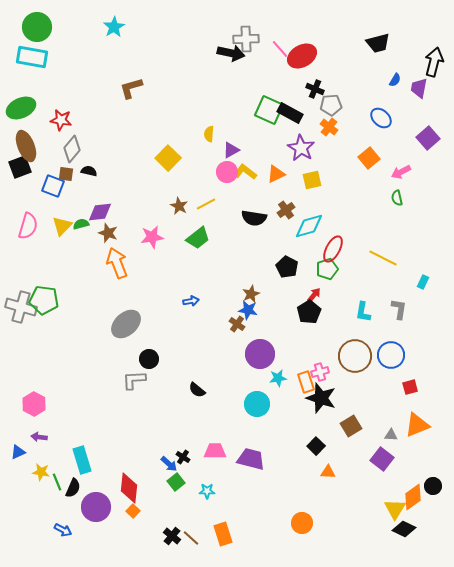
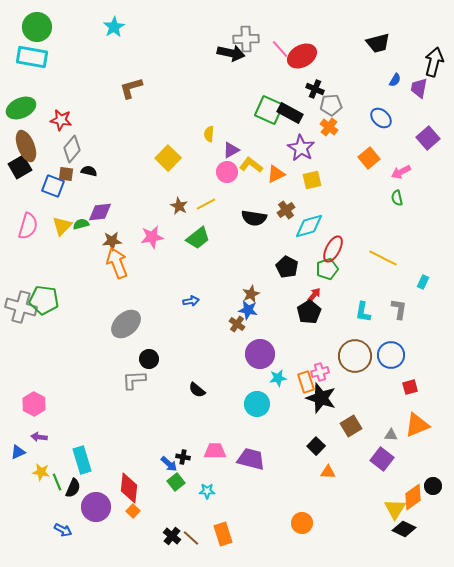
black square at (20, 167): rotated 10 degrees counterclockwise
yellow L-shape at (245, 172): moved 6 px right, 7 px up
brown star at (108, 233): moved 4 px right, 8 px down; rotated 24 degrees counterclockwise
black cross at (183, 457): rotated 24 degrees counterclockwise
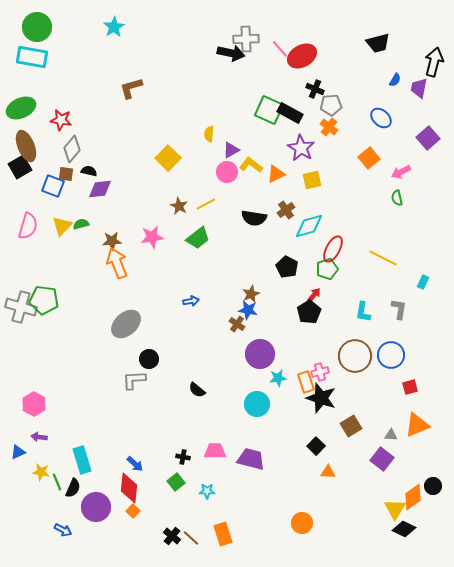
purple diamond at (100, 212): moved 23 px up
blue arrow at (169, 464): moved 34 px left
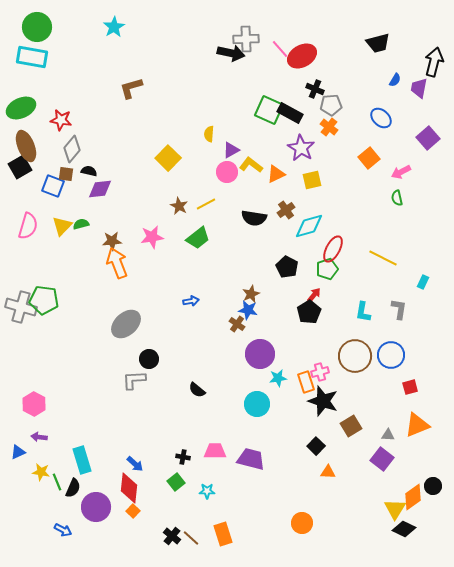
black star at (321, 398): moved 2 px right, 3 px down
gray triangle at (391, 435): moved 3 px left
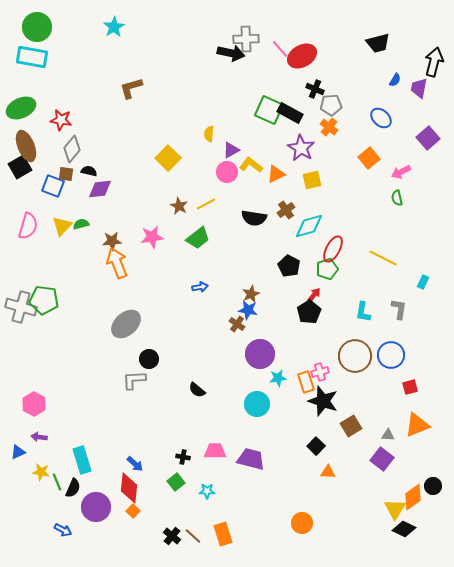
black pentagon at (287, 267): moved 2 px right, 1 px up
blue arrow at (191, 301): moved 9 px right, 14 px up
brown line at (191, 538): moved 2 px right, 2 px up
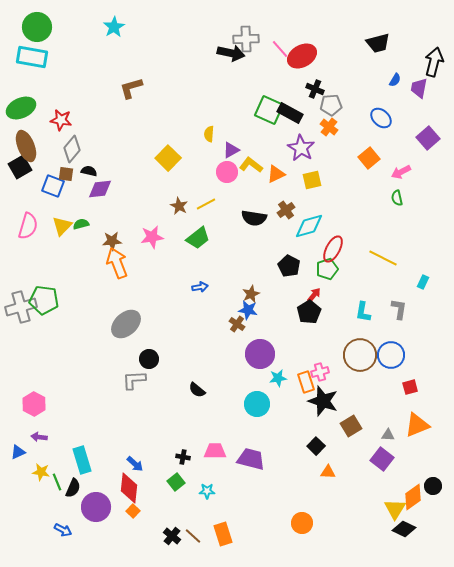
gray cross at (21, 307): rotated 32 degrees counterclockwise
brown circle at (355, 356): moved 5 px right, 1 px up
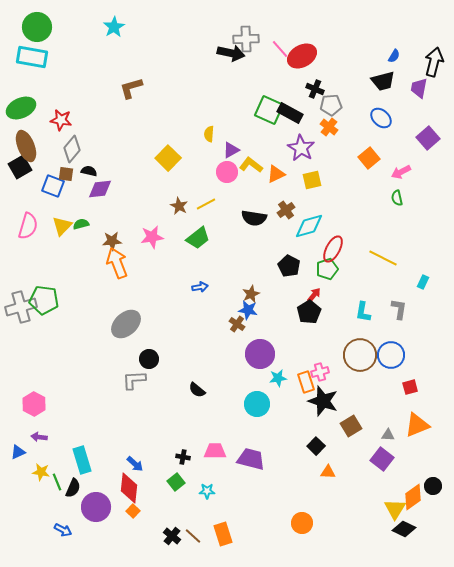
black trapezoid at (378, 43): moved 5 px right, 38 px down
blue semicircle at (395, 80): moved 1 px left, 24 px up
